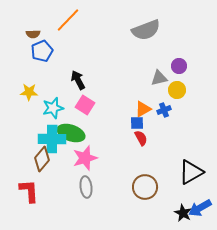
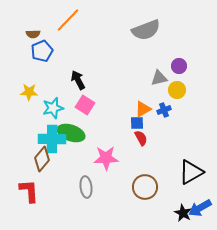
pink star: moved 21 px right; rotated 15 degrees clockwise
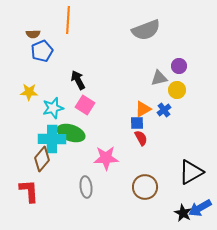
orange line: rotated 40 degrees counterclockwise
blue cross: rotated 16 degrees counterclockwise
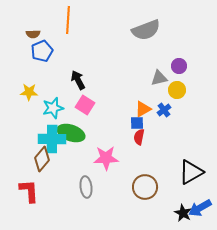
red semicircle: moved 2 px left, 1 px up; rotated 140 degrees counterclockwise
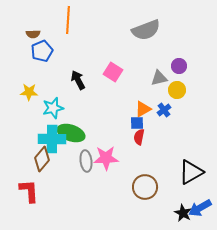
pink square: moved 28 px right, 33 px up
gray ellipse: moved 26 px up
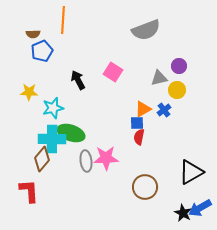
orange line: moved 5 px left
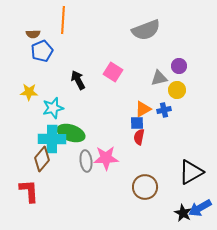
blue cross: rotated 24 degrees clockwise
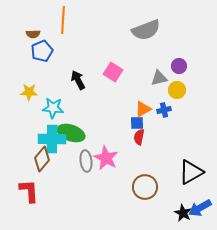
cyan star: rotated 20 degrees clockwise
pink star: rotated 30 degrees clockwise
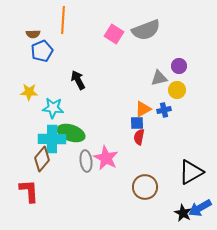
pink square: moved 1 px right, 38 px up
